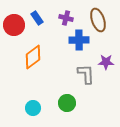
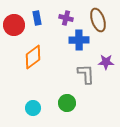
blue rectangle: rotated 24 degrees clockwise
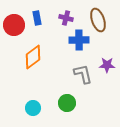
purple star: moved 1 px right, 3 px down
gray L-shape: moved 3 px left; rotated 10 degrees counterclockwise
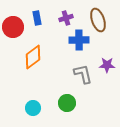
purple cross: rotated 32 degrees counterclockwise
red circle: moved 1 px left, 2 px down
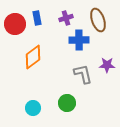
red circle: moved 2 px right, 3 px up
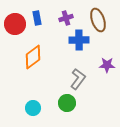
gray L-shape: moved 5 px left, 5 px down; rotated 50 degrees clockwise
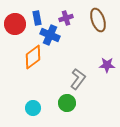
blue cross: moved 29 px left, 5 px up; rotated 24 degrees clockwise
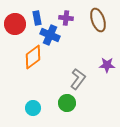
purple cross: rotated 24 degrees clockwise
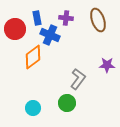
red circle: moved 5 px down
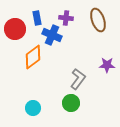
blue cross: moved 2 px right
green circle: moved 4 px right
